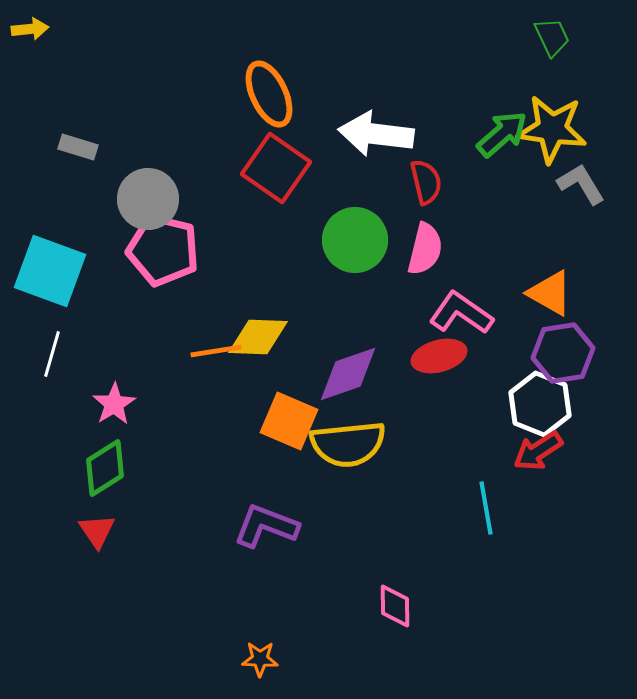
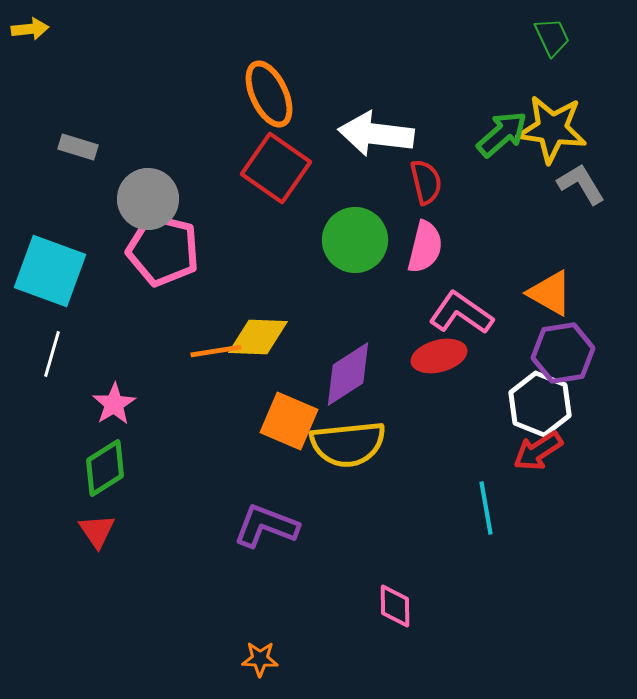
pink semicircle: moved 2 px up
purple diamond: rotated 14 degrees counterclockwise
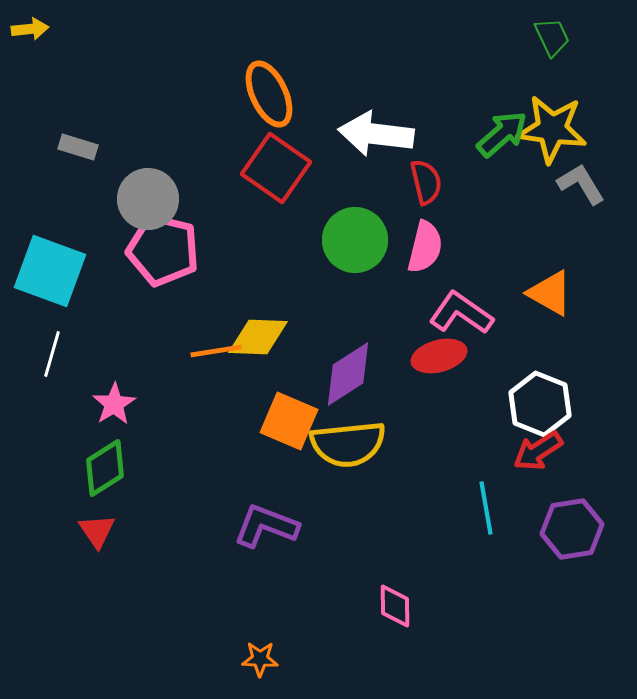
purple hexagon: moved 9 px right, 176 px down
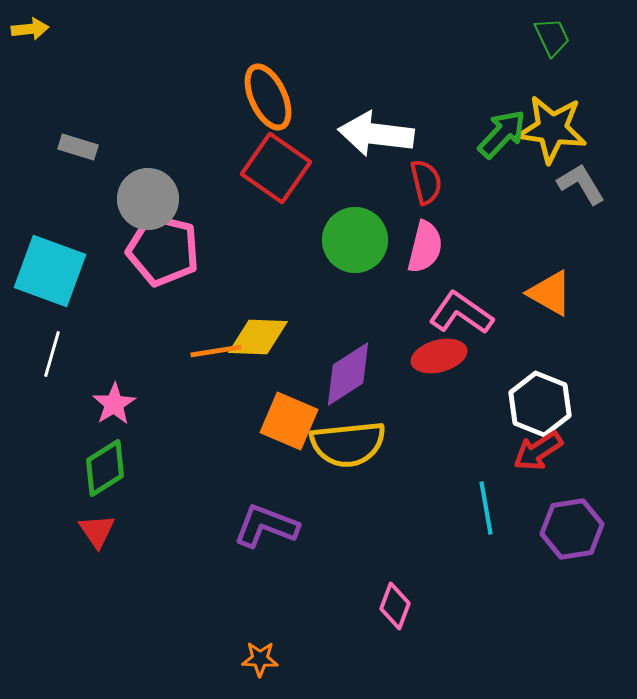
orange ellipse: moved 1 px left, 3 px down
green arrow: rotated 6 degrees counterclockwise
pink diamond: rotated 21 degrees clockwise
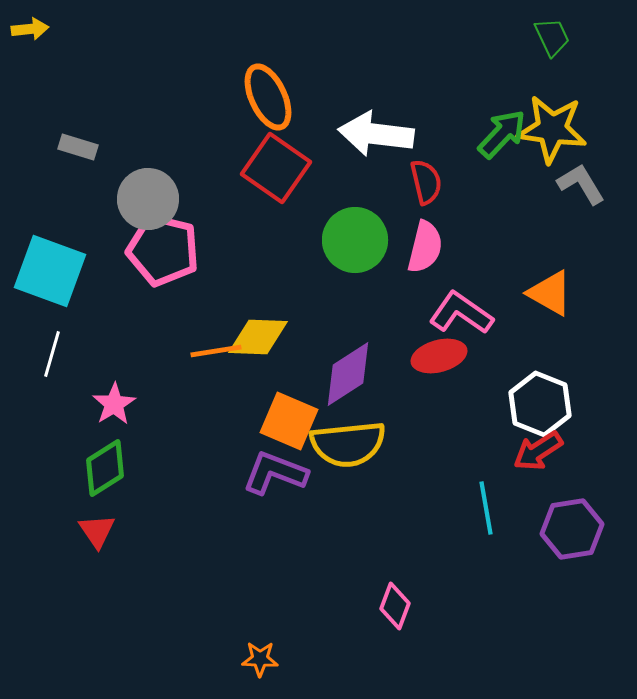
purple L-shape: moved 9 px right, 53 px up
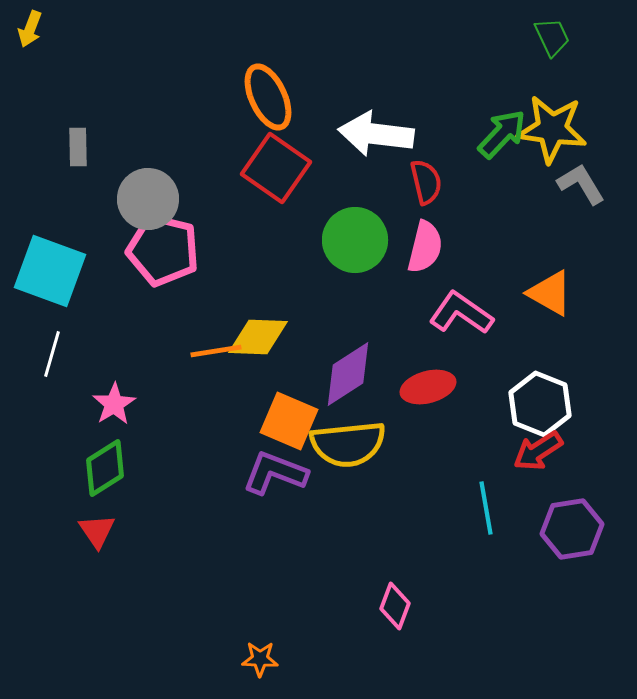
yellow arrow: rotated 117 degrees clockwise
gray rectangle: rotated 72 degrees clockwise
red ellipse: moved 11 px left, 31 px down
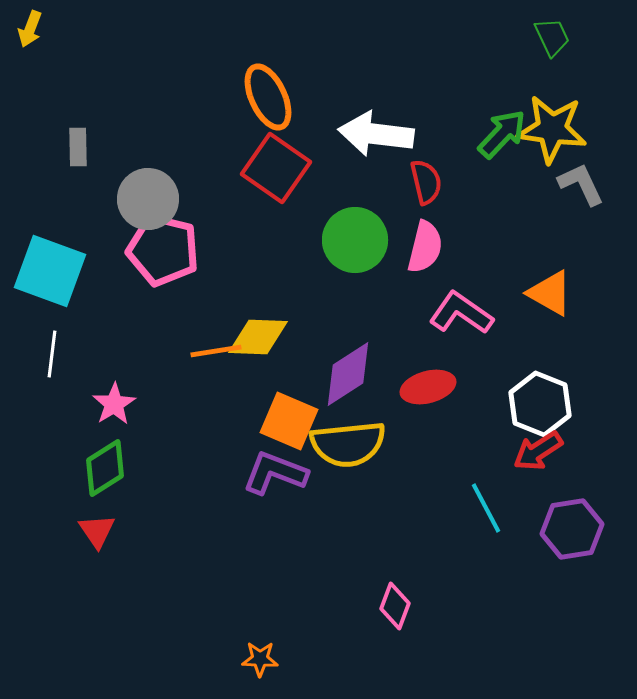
gray L-shape: rotated 6 degrees clockwise
white line: rotated 9 degrees counterclockwise
cyan line: rotated 18 degrees counterclockwise
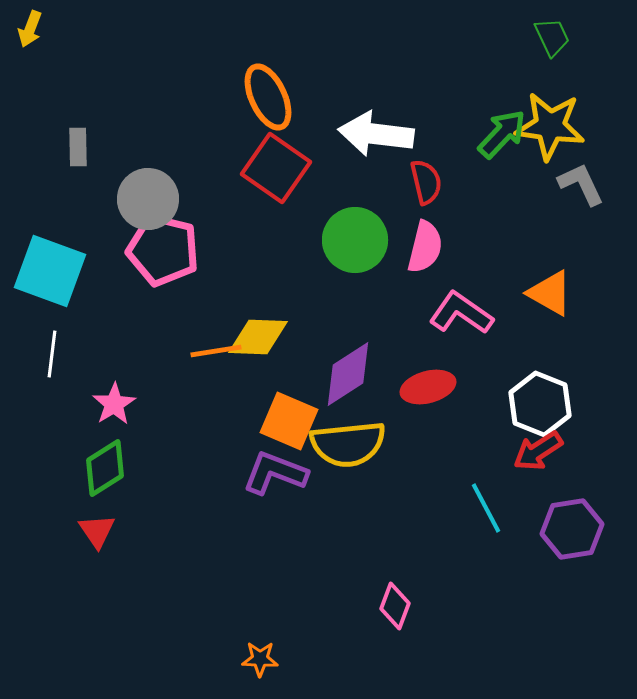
yellow star: moved 2 px left, 3 px up
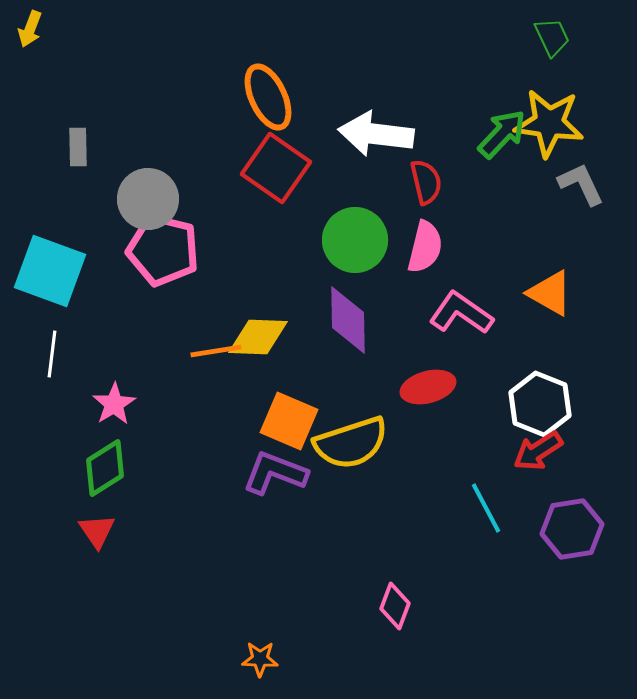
yellow star: moved 1 px left, 3 px up
purple diamond: moved 54 px up; rotated 58 degrees counterclockwise
yellow semicircle: moved 3 px right, 1 px up; rotated 12 degrees counterclockwise
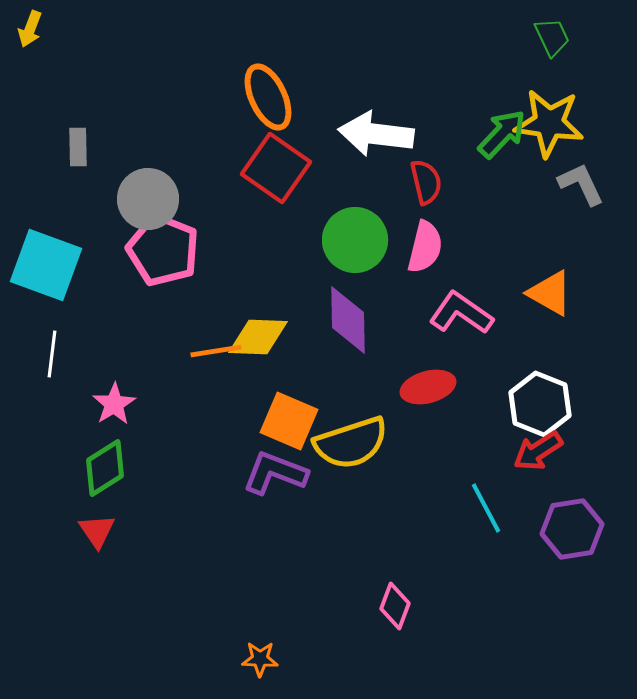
pink pentagon: rotated 8 degrees clockwise
cyan square: moved 4 px left, 6 px up
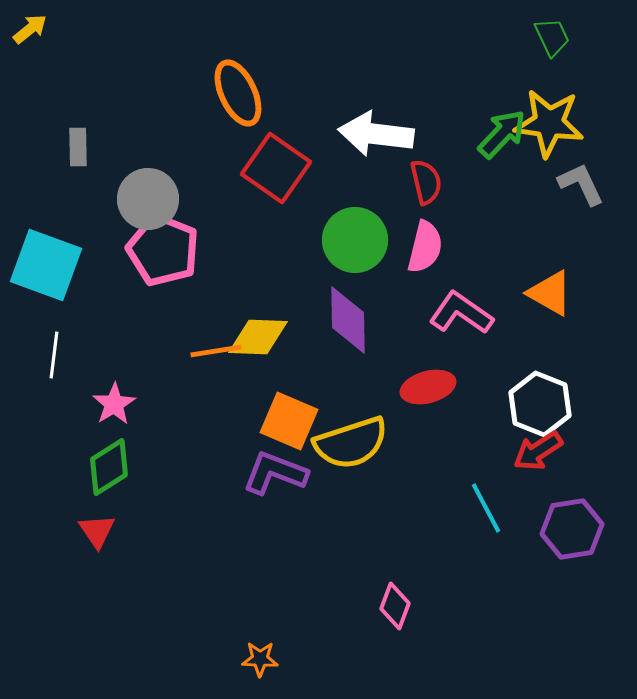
yellow arrow: rotated 150 degrees counterclockwise
orange ellipse: moved 30 px left, 4 px up
white line: moved 2 px right, 1 px down
green diamond: moved 4 px right, 1 px up
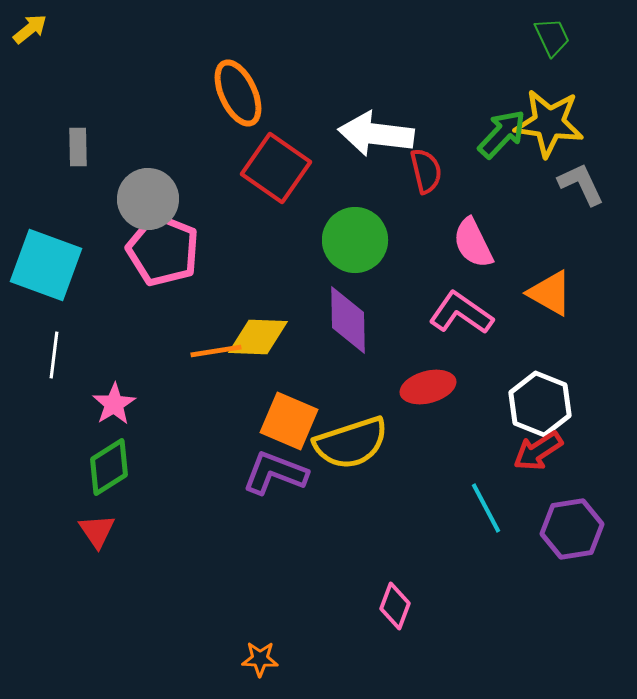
red semicircle: moved 11 px up
pink semicircle: moved 48 px right, 4 px up; rotated 140 degrees clockwise
